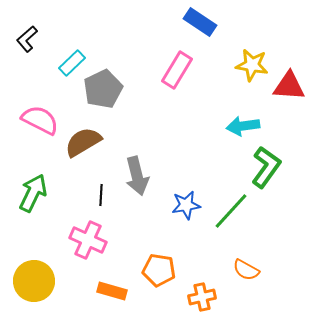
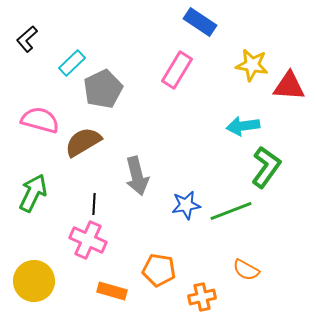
pink semicircle: rotated 12 degrees counterclockwise
black line: moved 7 px left, 9 px down
green line: rotated 27 degrees clockwise
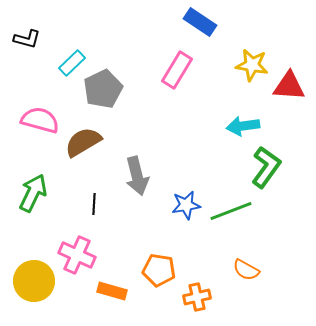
black L-shape: rotated 124 degrees counterclockwise
pink cross: moved 11 px left, 15 px down
orange cross: moved 5 px left
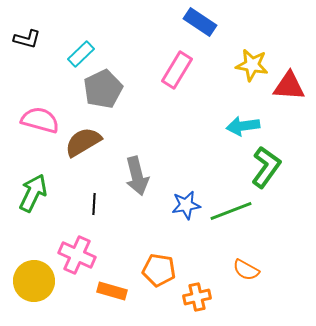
cyan rectangle: moved 9 px right, 9 px up
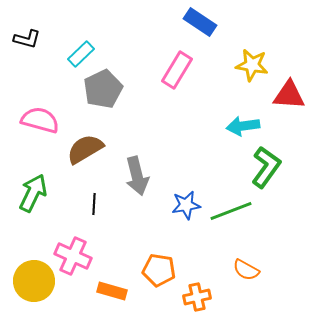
red triangle: moved 9 px down
brown semicircle: moved 2 px right, 7 px down
pink cross: moved 4 px left, 1 px down
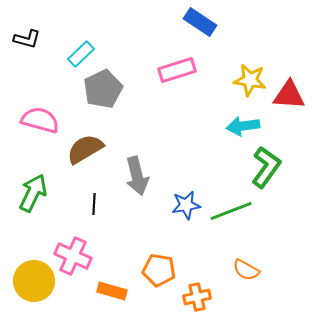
yellow star: moved 2 px left, 15 px down
pink rectangle: rotated 42 degrees clockwise
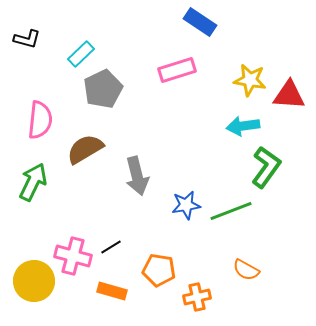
pink semicircle: rotated 81 degrees clockwise
green arrow: moved 11 px up
black line: moved 17 px right, 43 px down; rotated 55 degrees clockwise
pink cross: rotated 9 degrees counterclockwise
